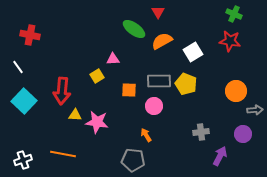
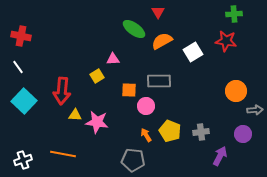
green cross: rotated 28 degrees counterclockwise
red cross: moved 9 px left, 1 px down
red star: moved 4 px left
yellow pentagon: moved 16 px left, 47 px down
pink circle: moved 8 px left
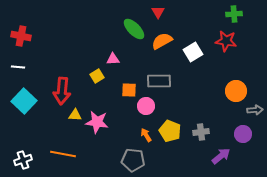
green ellipse: rotated 10 degrees clockwise
white line: rotated 48 degrees counterclockwise
purple arrow: moved 1 px right; rotated 24 degrees clockwise
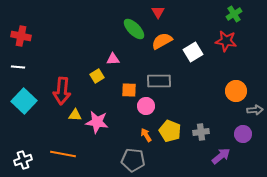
green cross: rotated 28 degrees counterclockwise
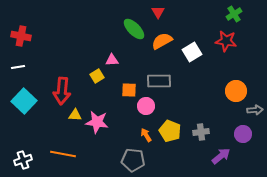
white square: moved 1 px left
pink triangle: moved 1 px left, 1 px down
white line: rotated 16 degrees counterclockwise
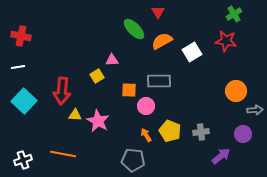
pink star: moved 1 px right, 1 px up; rotated 20 degrees clockwise
